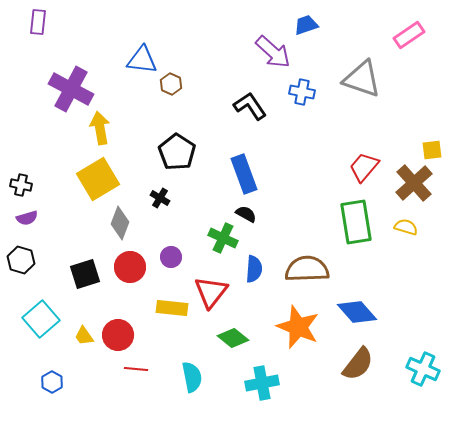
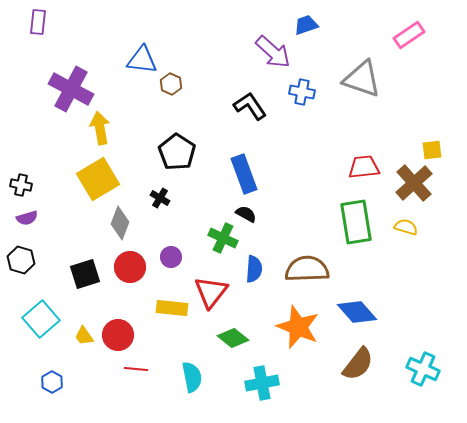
red trapezoid at (364, 167): rotated 44 degrees clockwise
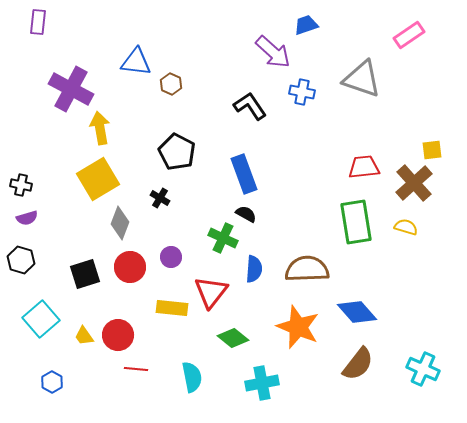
blue triangle at (142, 60): moved 6 px left, 2 px down
black pentagon at (177, 152): rotated 6 degrees counterclockwise
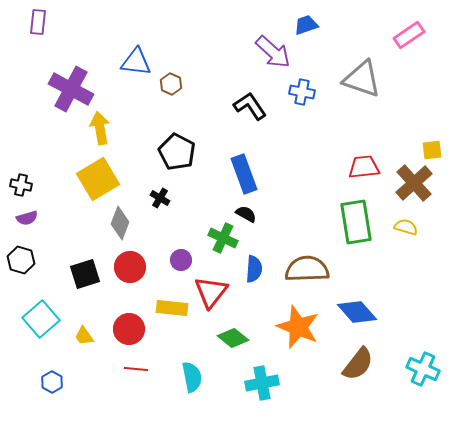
purple circle at (171, 257): moved 10 px right, 3 px down
red circle at (118, 335): moved 11 px right, 6 px up
